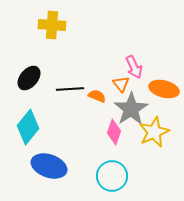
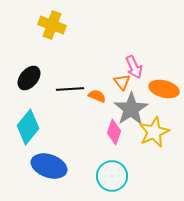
yellow cross: rotated 16 degrees clockwise
orange triangle: moved 1 px right, 2 px up
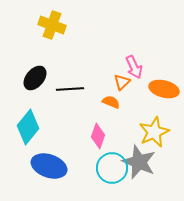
black ellipse: moved 6 px right
orange triangle: rotated 24 degrees clockwise
orange semicircle: moved 14 px right, 6 px down
gray star: moved 8 px right, 53 px down; rotated 16 degrees counterclockwise
pink diamond: moved 16 px left, 4 px down
cyan circle: moved 8 px up
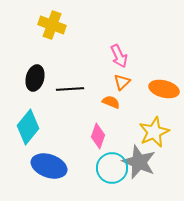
pink arrow: moved 15 px left, 11 px up
black ellipse: rotated 25 degrees counterclockwise
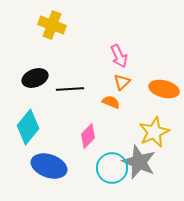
black ellipse: rotated 55 degrees clockwise
pink diamond: moved 10 px left; rotated 25 degrees clockwise
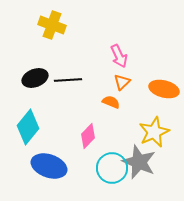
black line: moved 2 px left, 9 px up
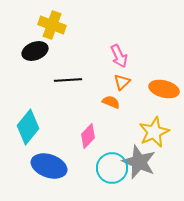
black ellipse: moved 27 px up
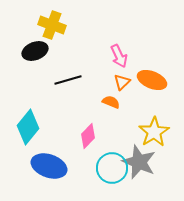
black line: rotated 12 degrees counterclockwise
orange ellipse: moved 12 px left, 9 px up; rotated 8 degrees clockwise
yellow star: rotated 8 degrees counterclockwise
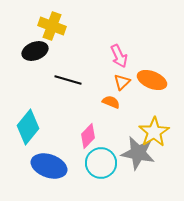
yellow cross: moved 1 px down
black line: rotated 32 degrees clockwise
gray star: moved 1 px left, 9 px up; rotated 12 degrees counterclockwise
cyan circle: moved 11 px left, 5 px up
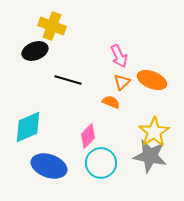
cyan diamond: rotated 28 degrees clockwise
gray star: moved 12 px right, 3 px down
